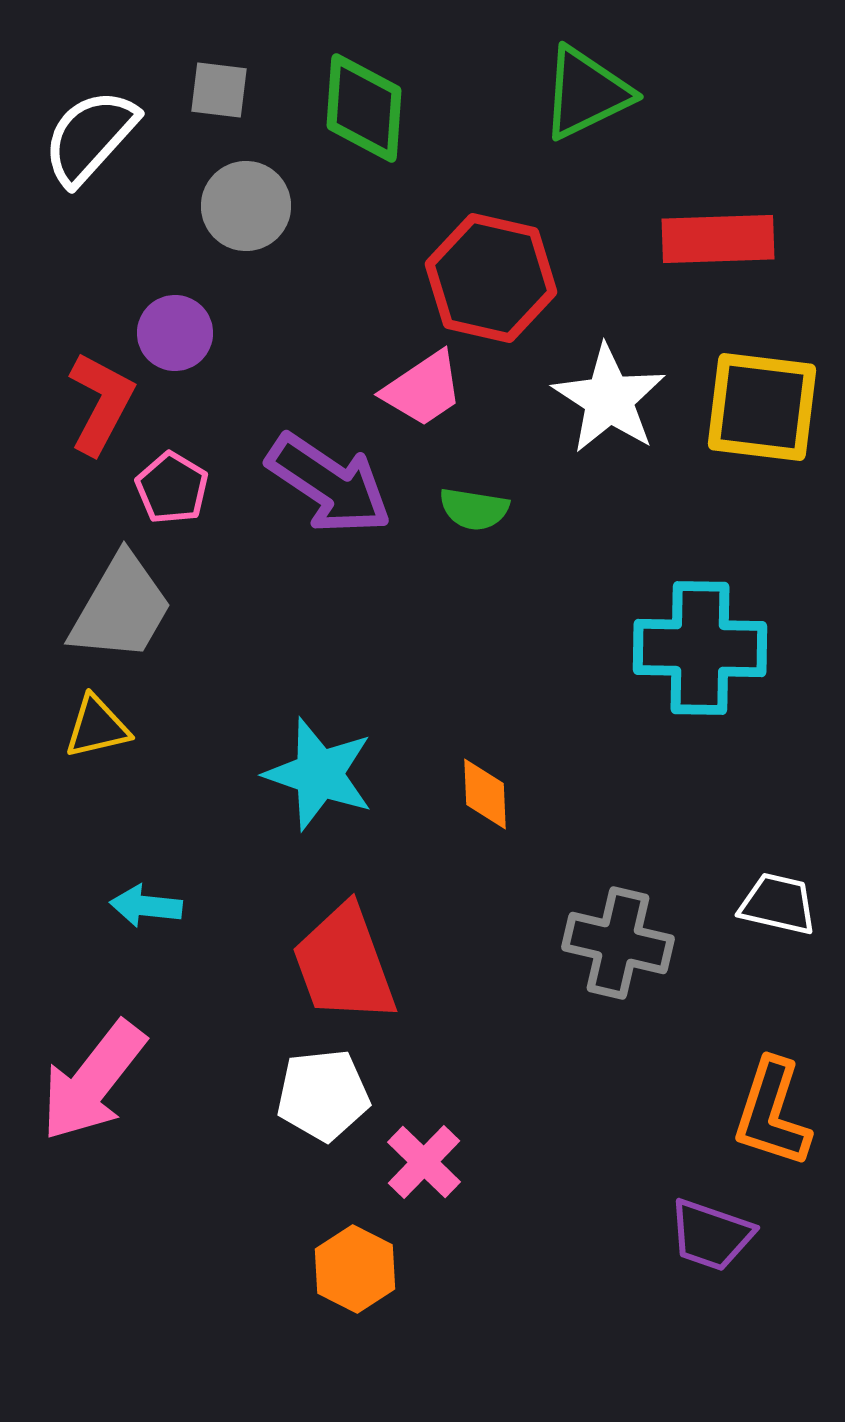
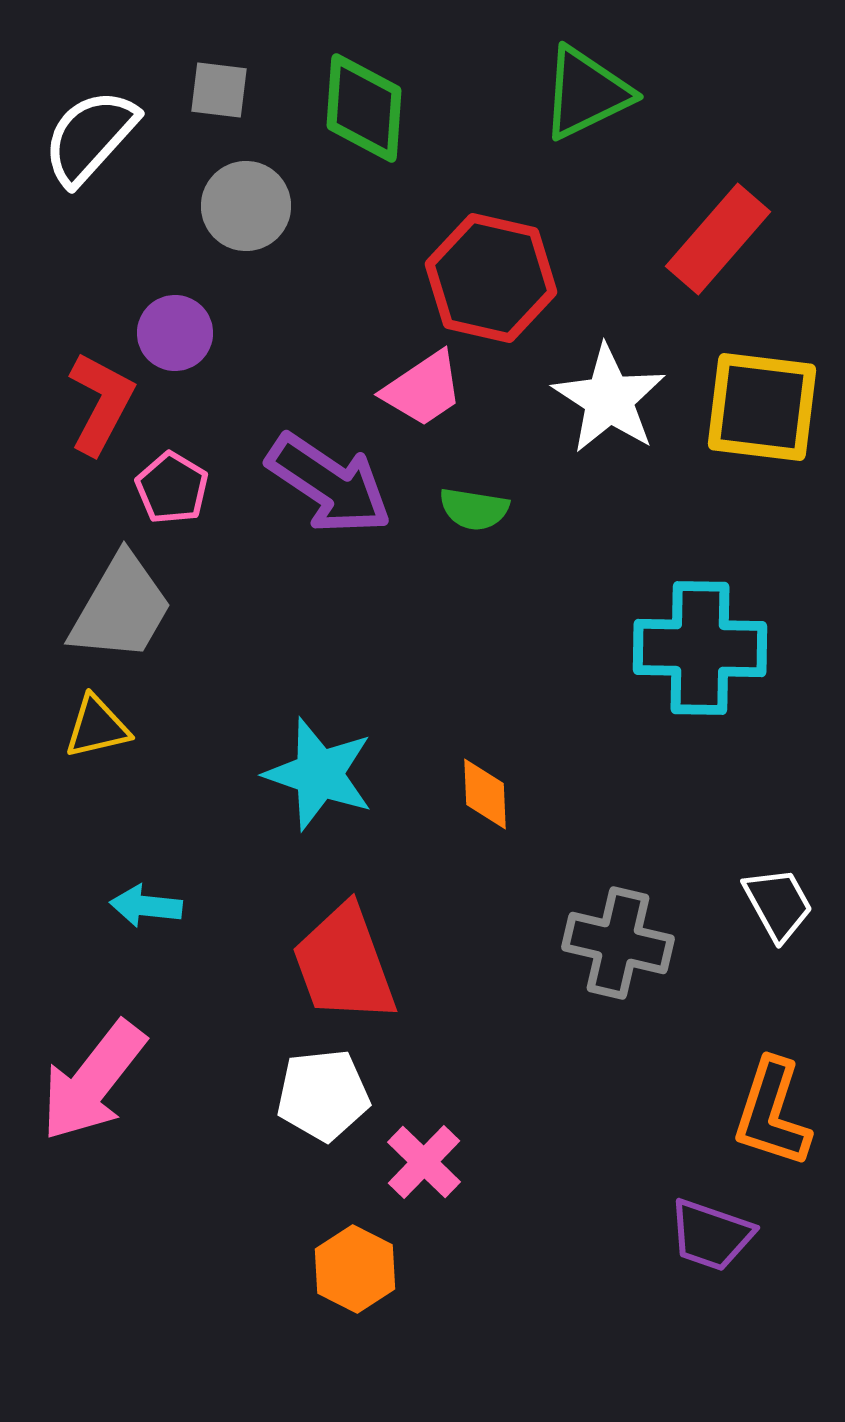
red rectangle: rotated 47 degrees counterclockwise
white trapezoid: rotated 48 degrees clockwise
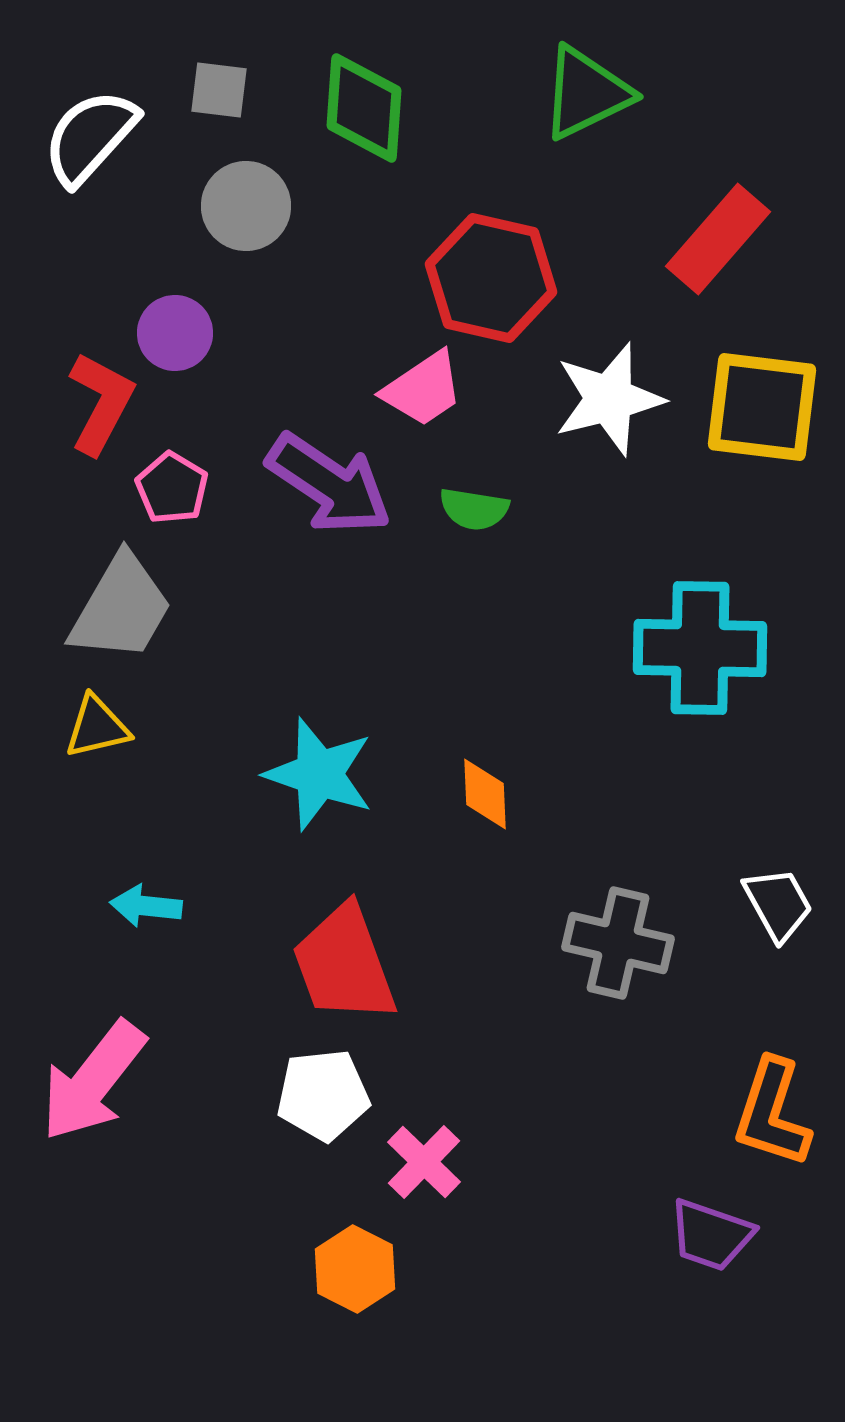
white star: rotated 25 degrees clockwise
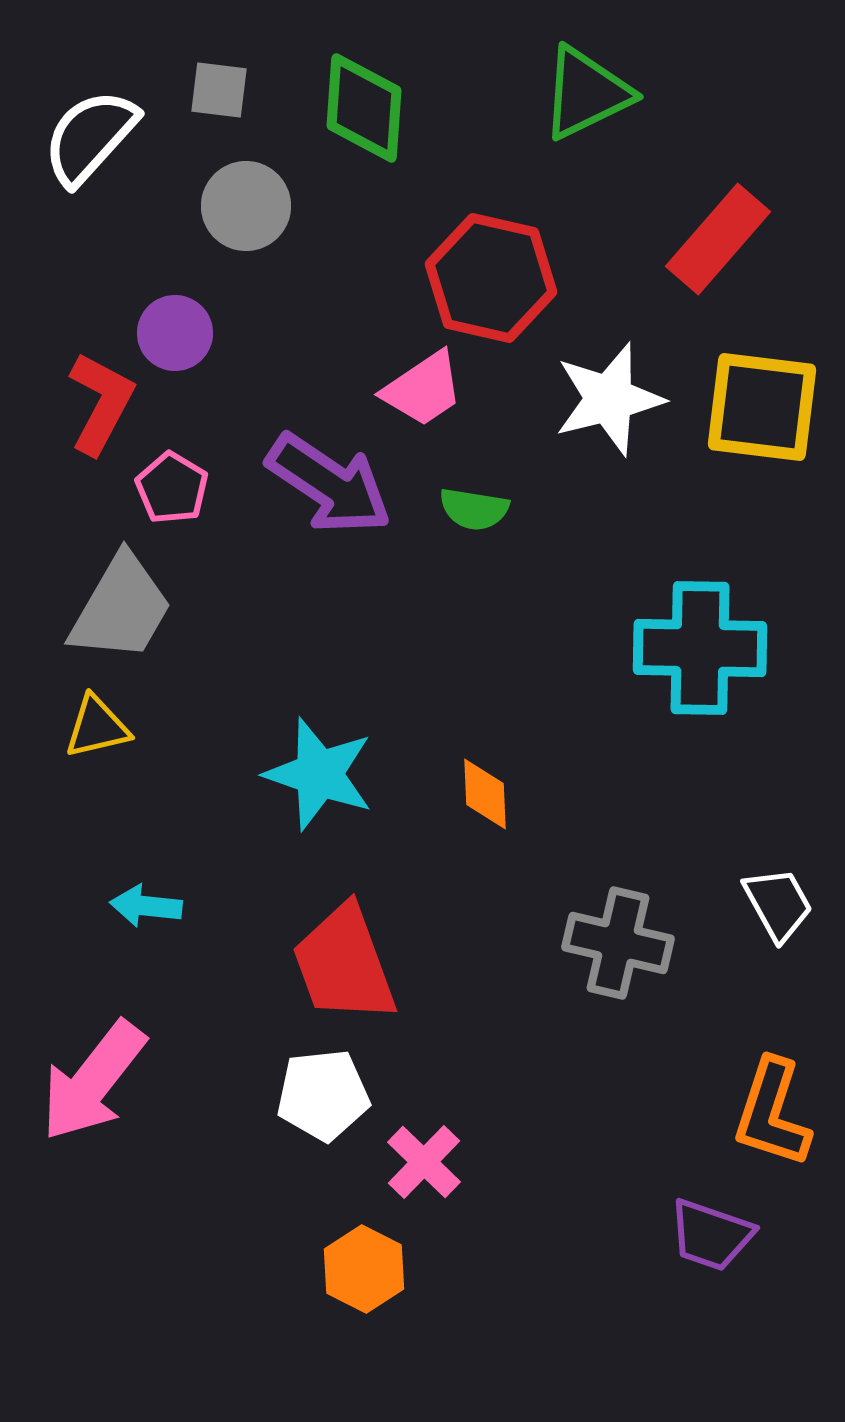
orange hexagon: moved 9 px right
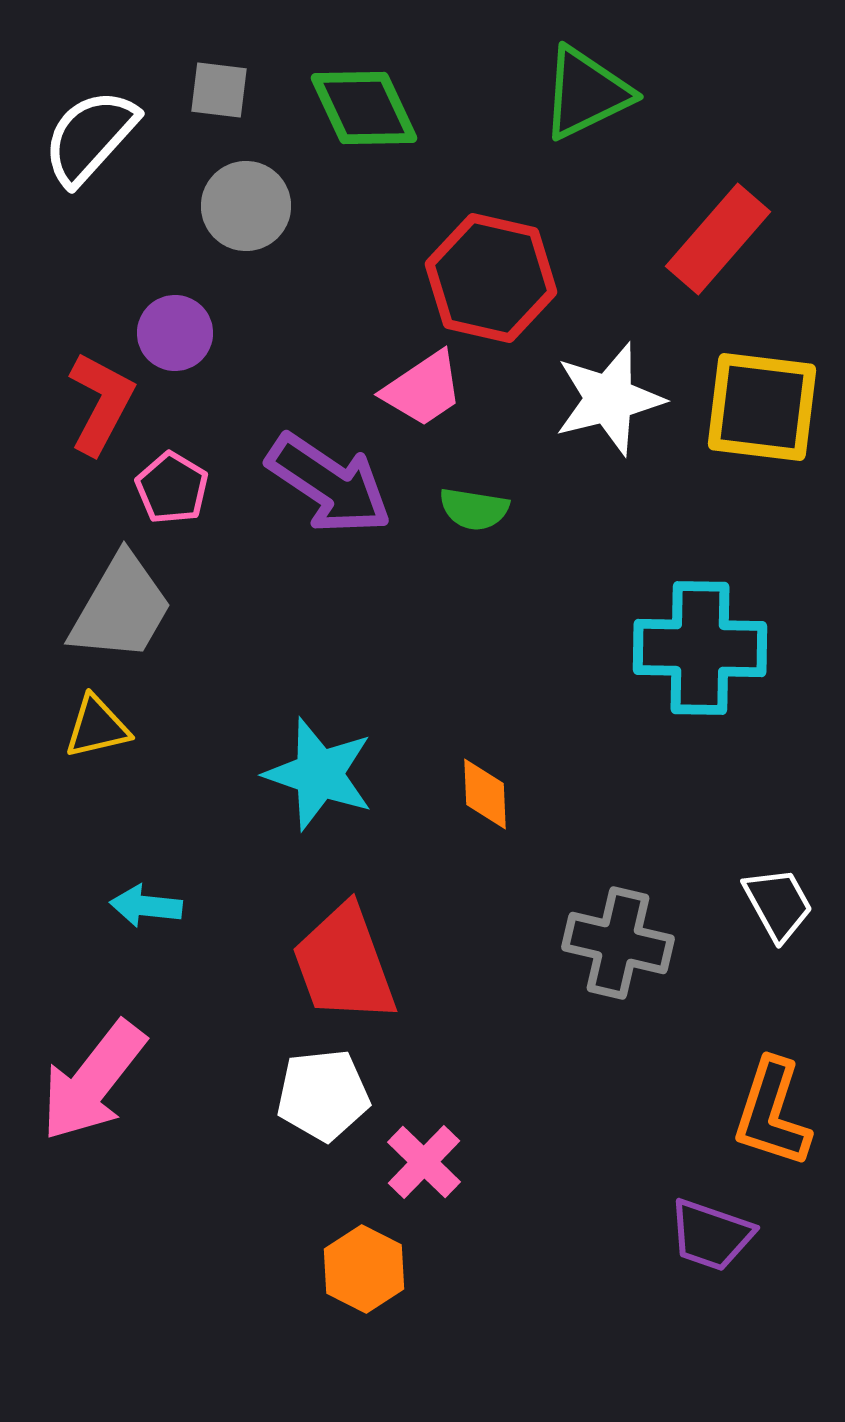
green diamond: rotated 29 degrees counterclockwise
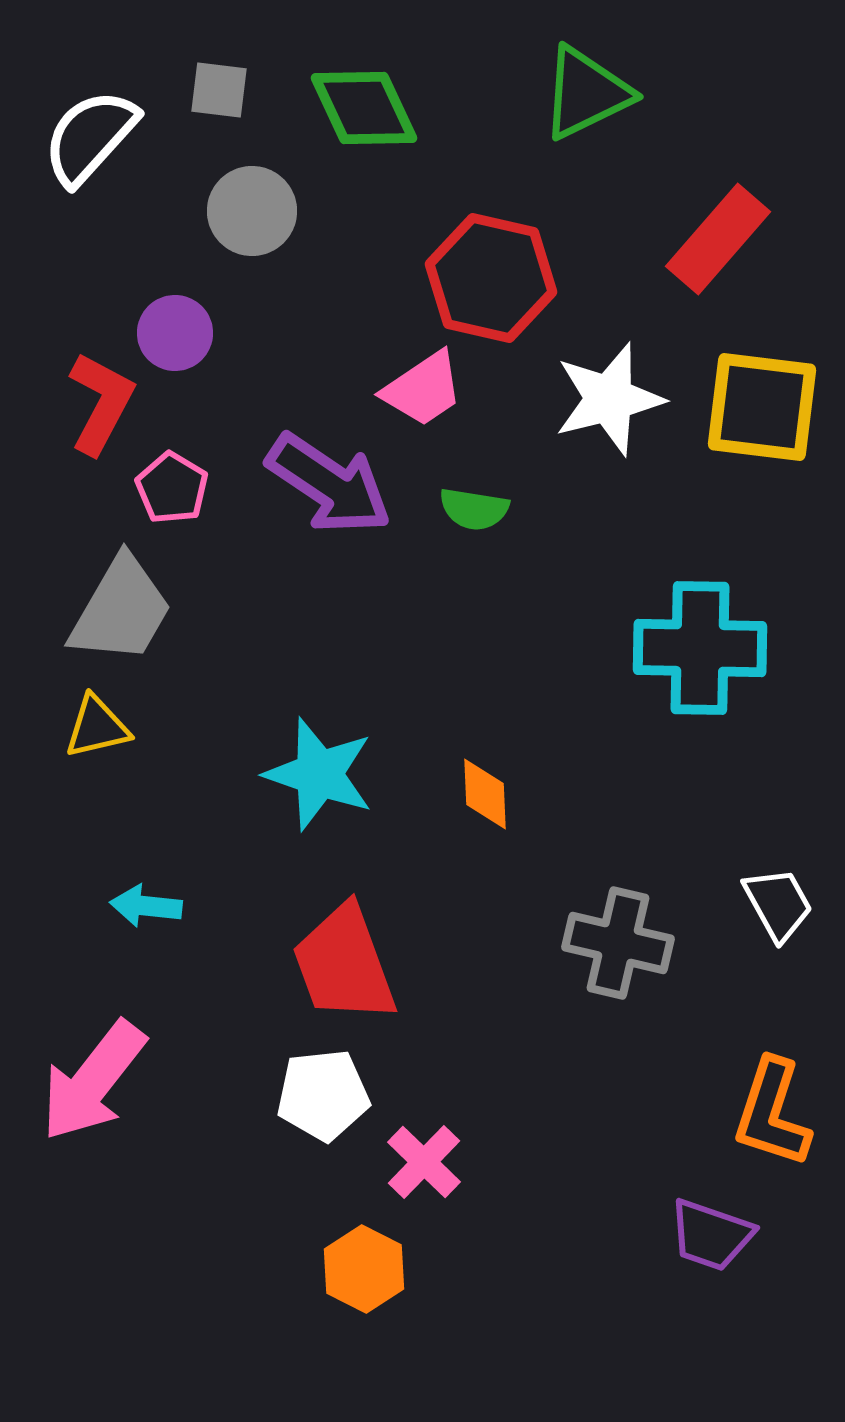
gray circle: moved 6 px right, 5 px down
gray trapezoid: moved 2 px down
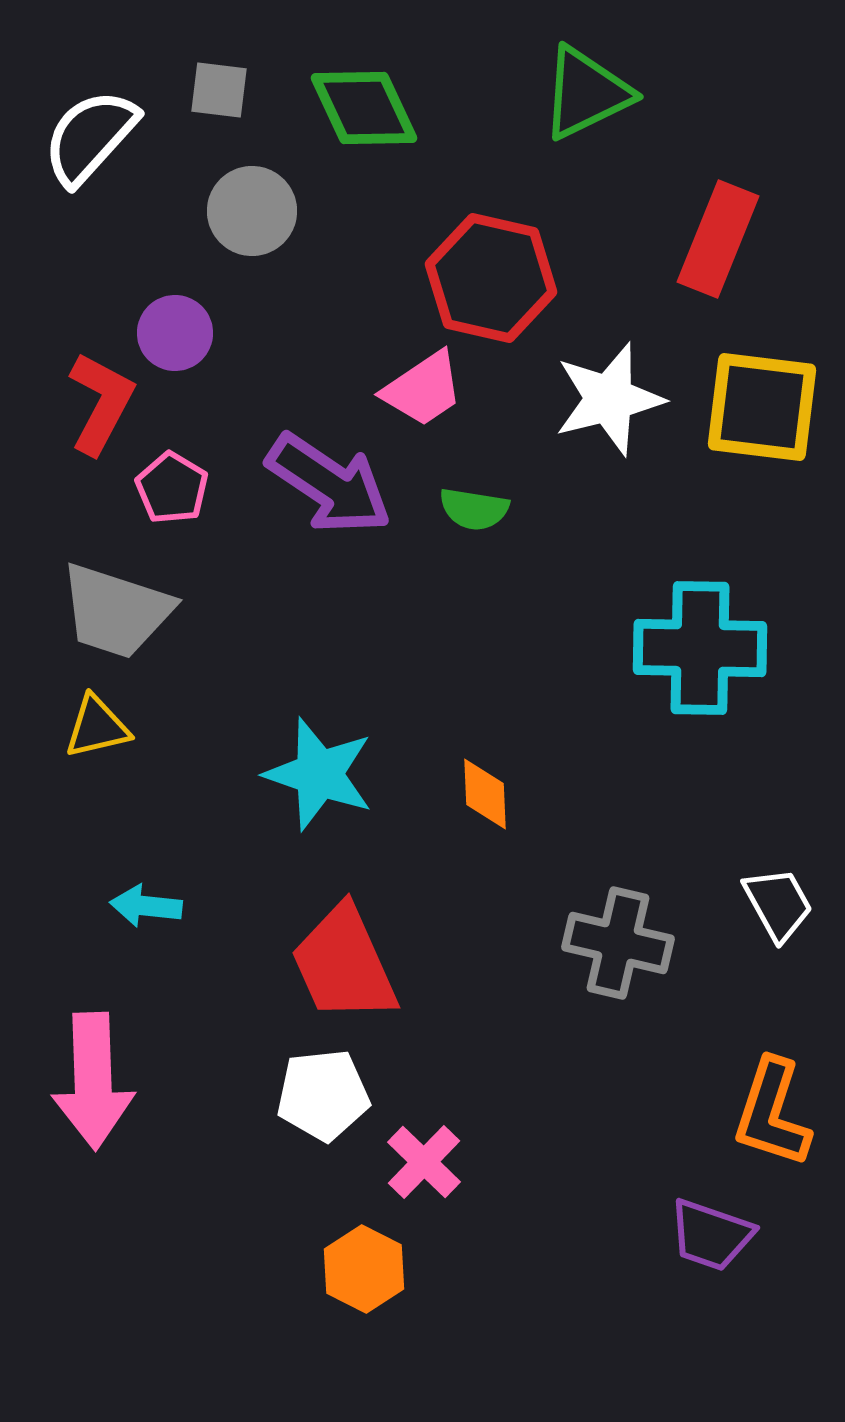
red rectangle: rotated 19 degrees counterclockwise
gray trapezoid: moved 5 px left, 1 px down; rotated 78 degrees clockwise
red trapezoid: rotated 4 degrees counterclockwise
pink arrow: rotated 40 degrees counterclockwise
